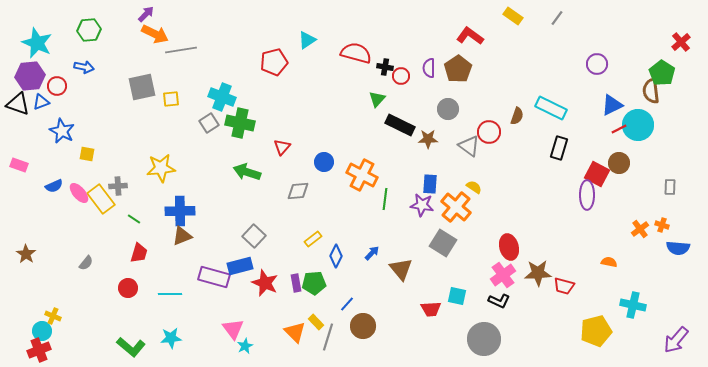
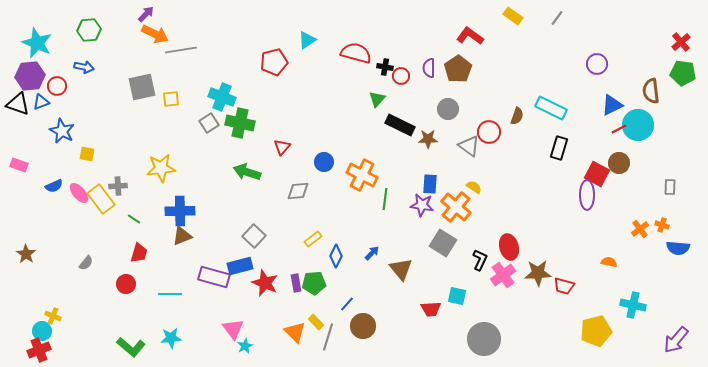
green pentagon at (662, 73): moved 21 px right; rotated 25 degrees counterclockwise
red circle at (128, 288): moved 2 px left, 4 px up
black L-shape at (499, 301): moved 19 px left, 41 px up; rotated 90 degrees counterclockwise
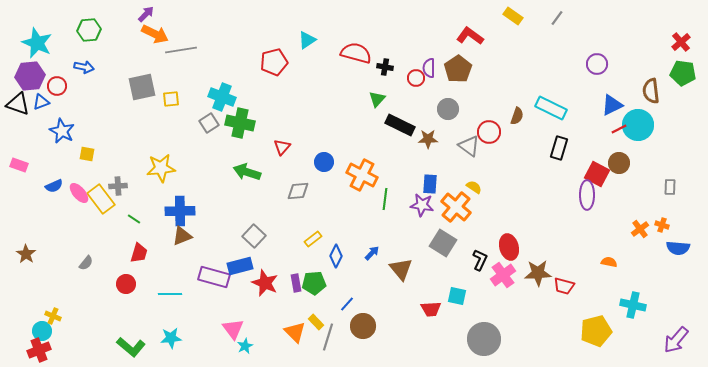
red circle at (401, 76): moved 15 px right, 2 px down
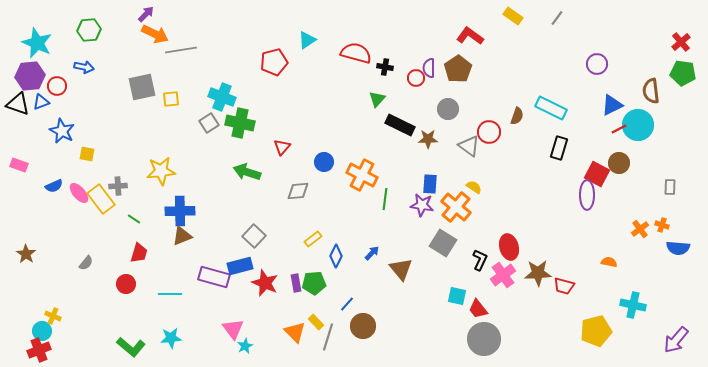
yellow star at (161, 168): moved 3 px down
red trapezoid at (431, 309): moved 47 px right; rotated 55 degrees clockwise
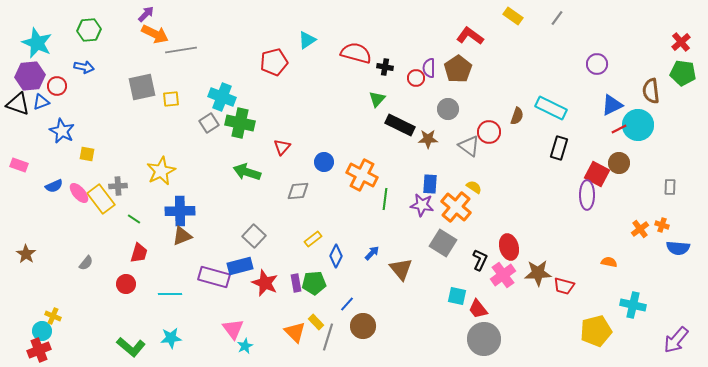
yellow star at (161, 171): rotated 20 degrees counterclockwise
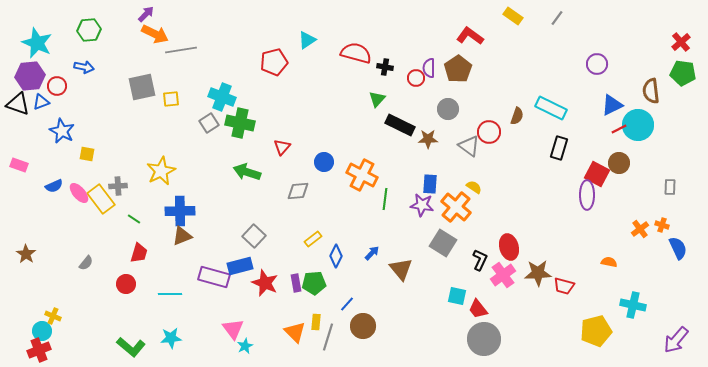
blue semicircle at (678, 248): rotated 120 degrees counterclockwise
yellow rectangle at (316, 322): rotated 49 degrees clockwise
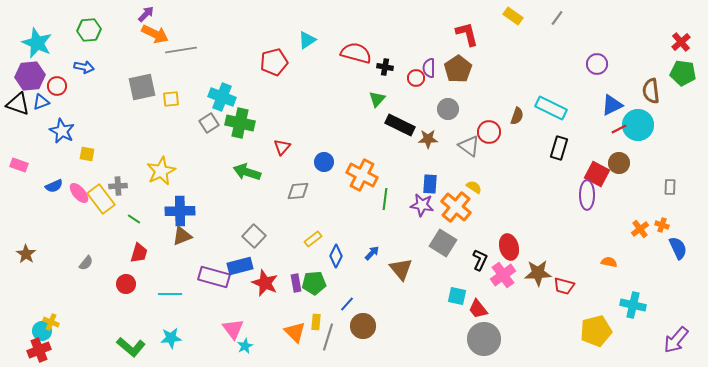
red L-shape at (470, 36): moved 3 px left, 2 px up; rotated 40 degrees clockwise
yellow cross at (53, 316): moved 2 px left, 6 px down
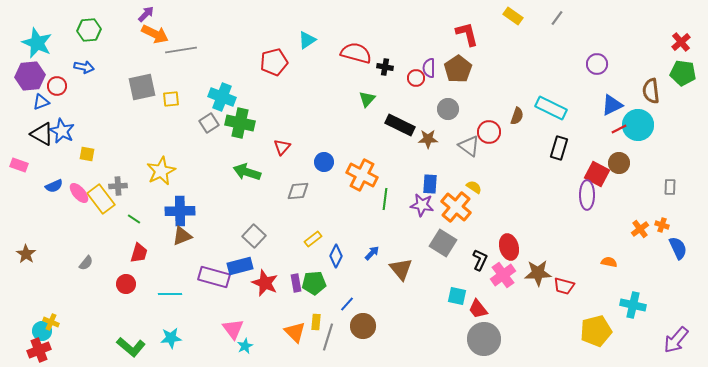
green triangle at (377, 99): moved 10 px left
black triangle at (18, 104): moved 24 px right, 30 px down; rotated 10 degrees clockwise
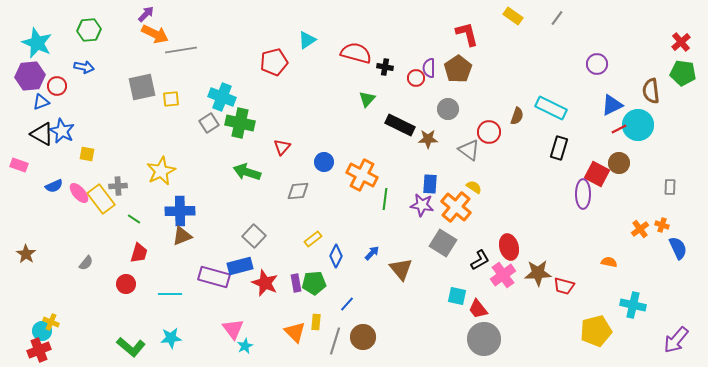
gray triangle at (469, 146): moved 4 px down
purple ellipse at (587, 195): moved 4 px left, 1 px up
black L-shape at (480, 260): rotated 35 degrees clockwise
brown circle at (363, 326): moved 11 px down
gray line at (328, 337): moved 7 px right, 4 px down
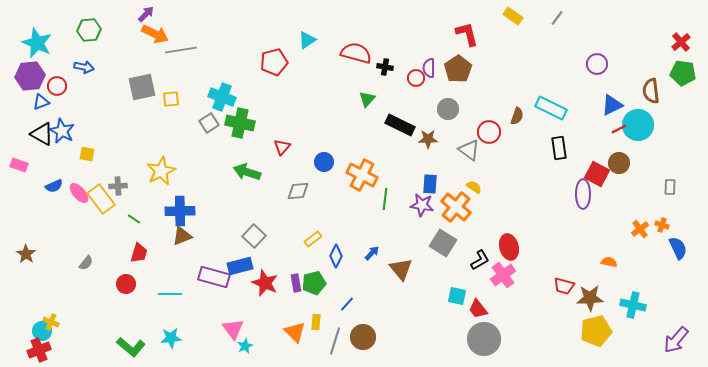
black rectangle at (559, 148): rotated 25 degrees counterclockwise
brown star at (538, 273): moved 52 px right, 25 px down
green pentagon at (314, 283): rotated 10 degrees counterclockwise
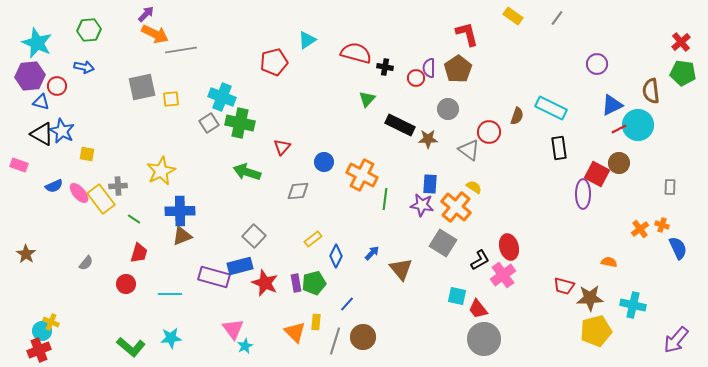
blue triangle at (41, 102): rotated 36 degrees clockwise
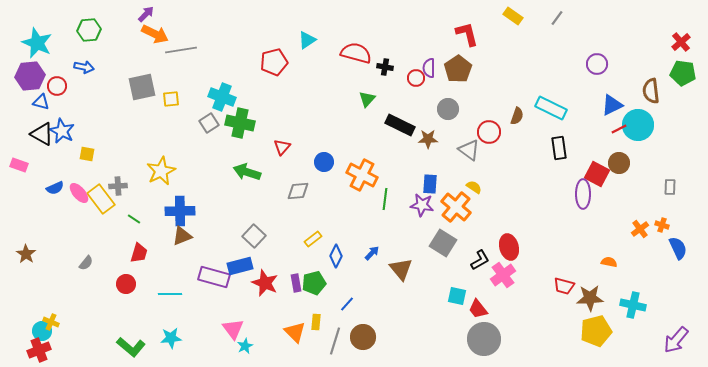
blue semicircle at (54, 186): moved 1 px right, 2 px down
